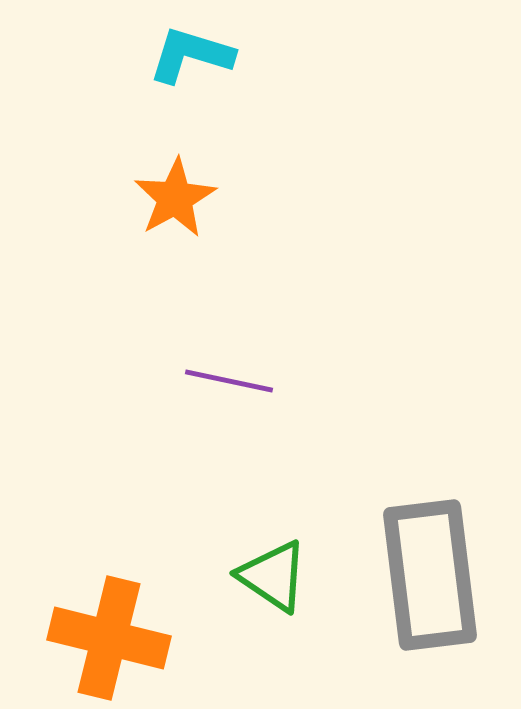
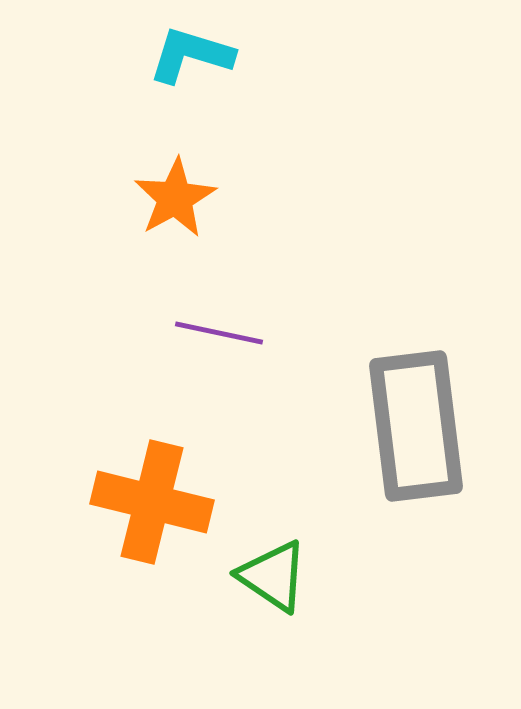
purple line: moved 10 px left, 48 px up
gray rectangle: moved 14 px left, 149 px up
orange cross: moved 43 px right, 136 px up
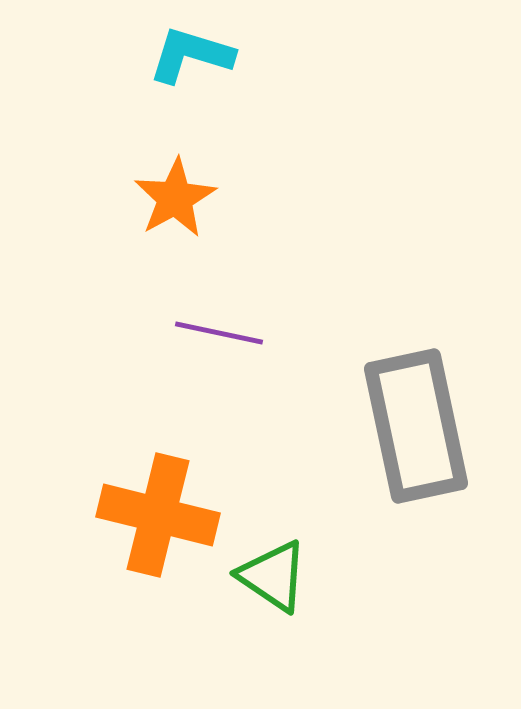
gray rectangle: rotated 5 degrees counterclockwise
orange cross: moved 6 px right, 13 px down
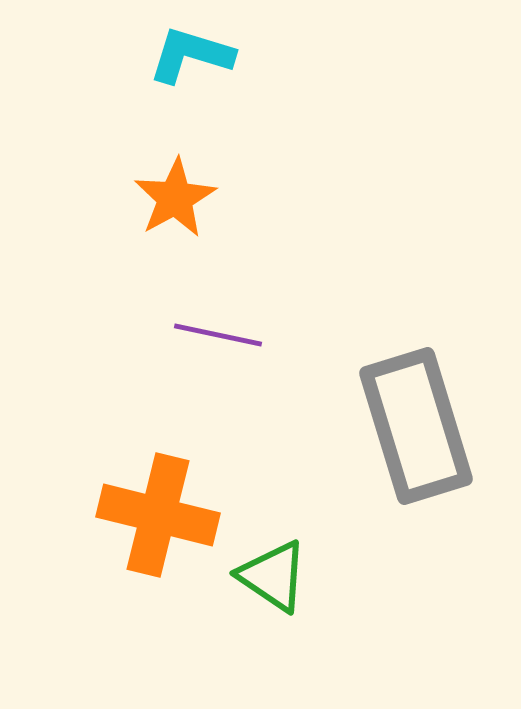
purple line: moved 1 px left, 2 px down
gray rectangle: rotated 5 degrees counterclockwise
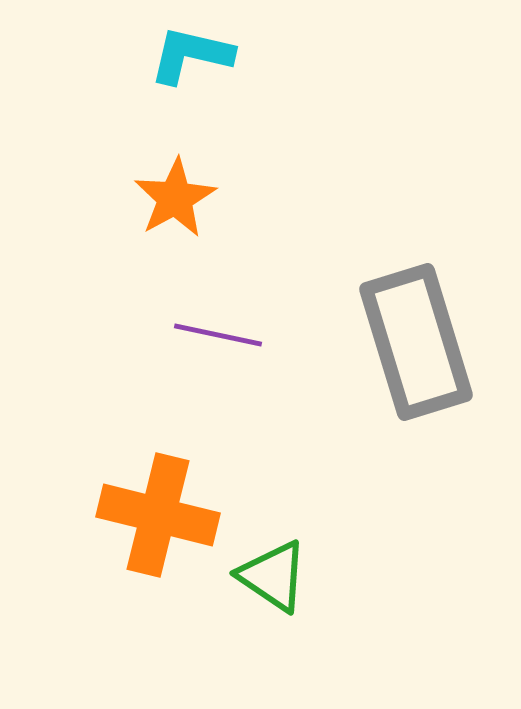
cyan L-shape: rotated 4 degrees counterclockwise
gray rectangle: moved 84 px up
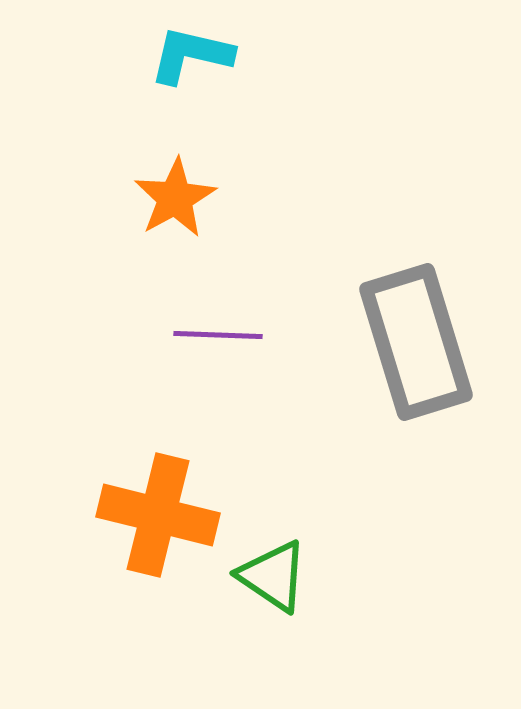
purple line: rotated 10 degrees counterclockwise
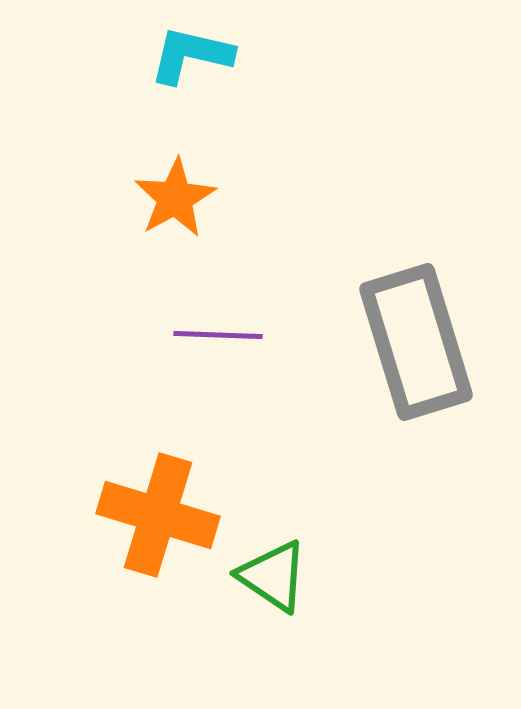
orange cross: rotated 3 degrees clockwise
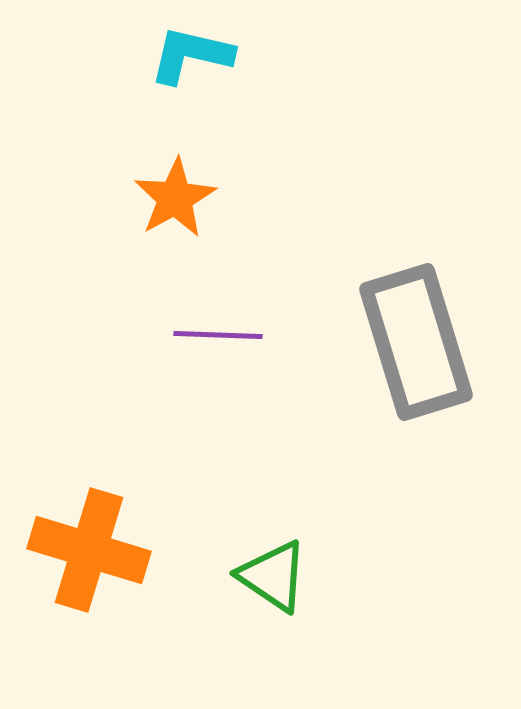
orange cross: moved 69 px left, 35 px down
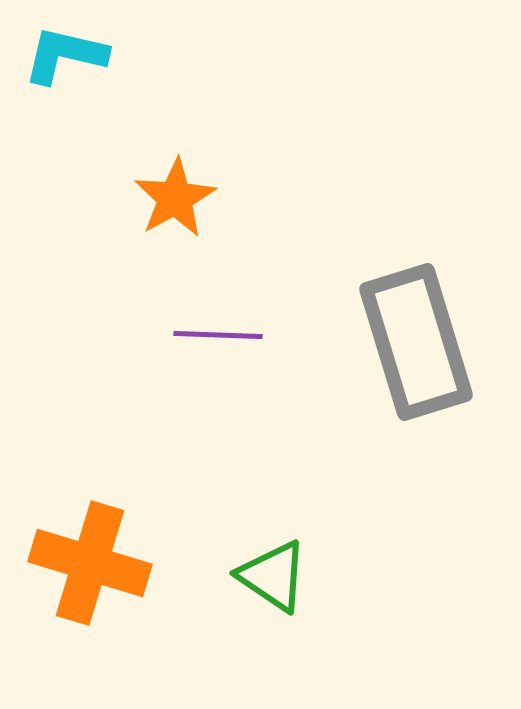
cyan L-shape: moved 126 px left
orange cross: moved 1 px right, 13 px down
